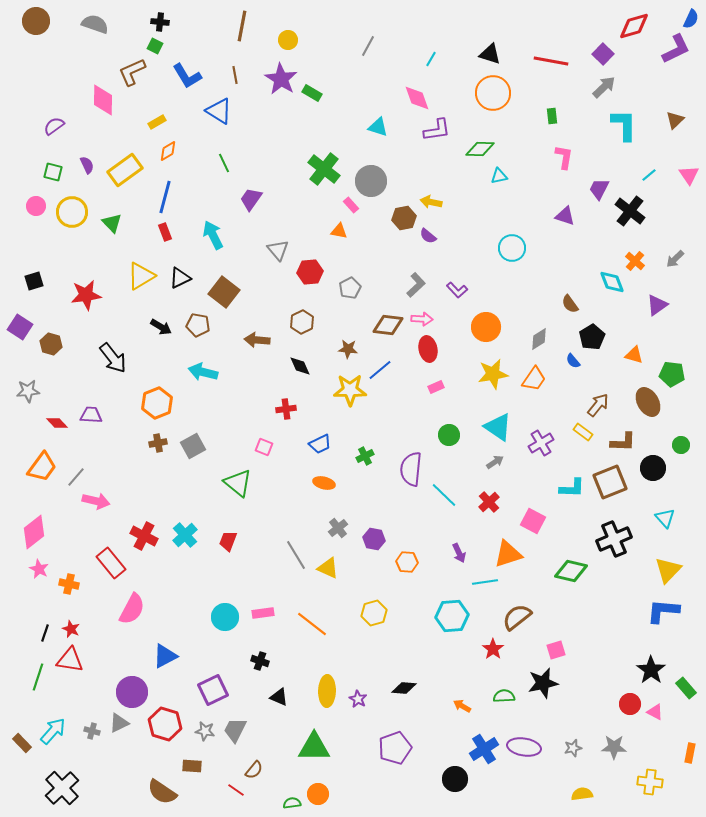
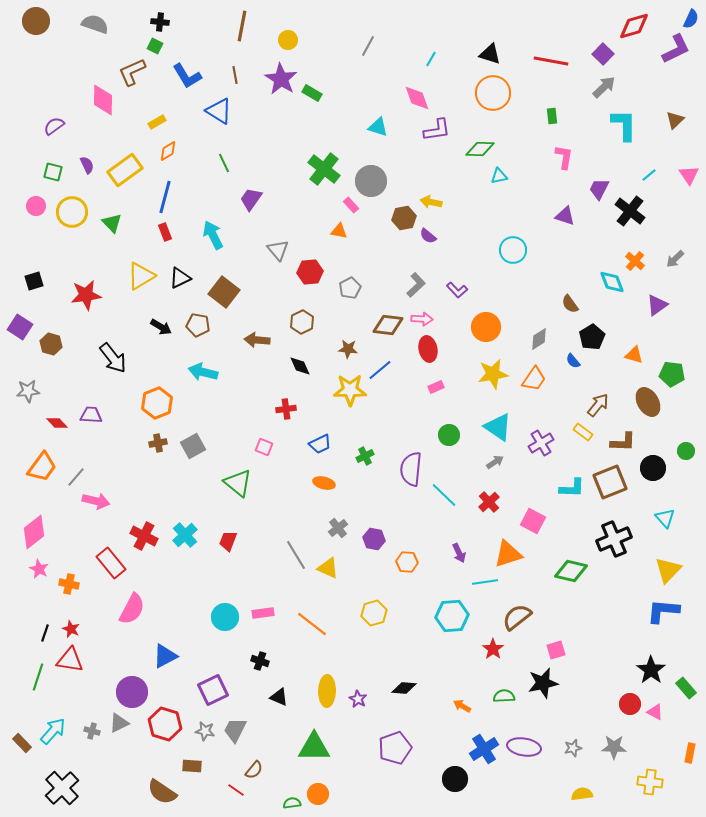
cyan circle at (512, 248): moved 1 px right, 2 px down
green circle at (681, 445): moved 5 px right, 6 px down
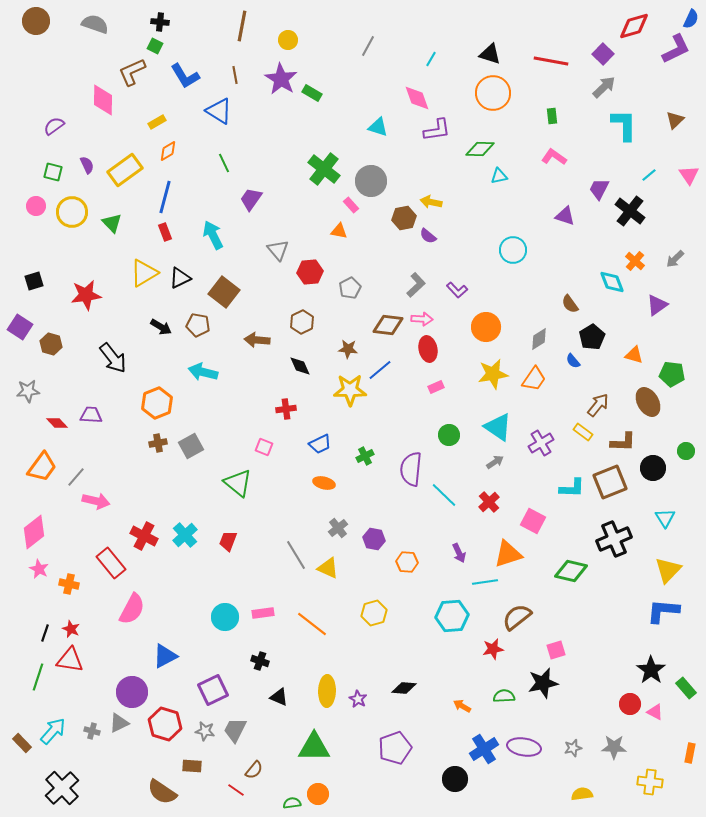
blue L-shape at (187, 76): moved 2 px left
pink L-shape at (564, 157): moved 10 px left; rotated 65 degrees counterclockwise
yellow triangle at (141, 276): moved 3 px right, 3 px up
gray square at (193, 446): moved 2 px left
cyan triangle at (665, 518): rotated 10 degrees clockwise
red star at (493, 649): rotated 25 degrees clockwise
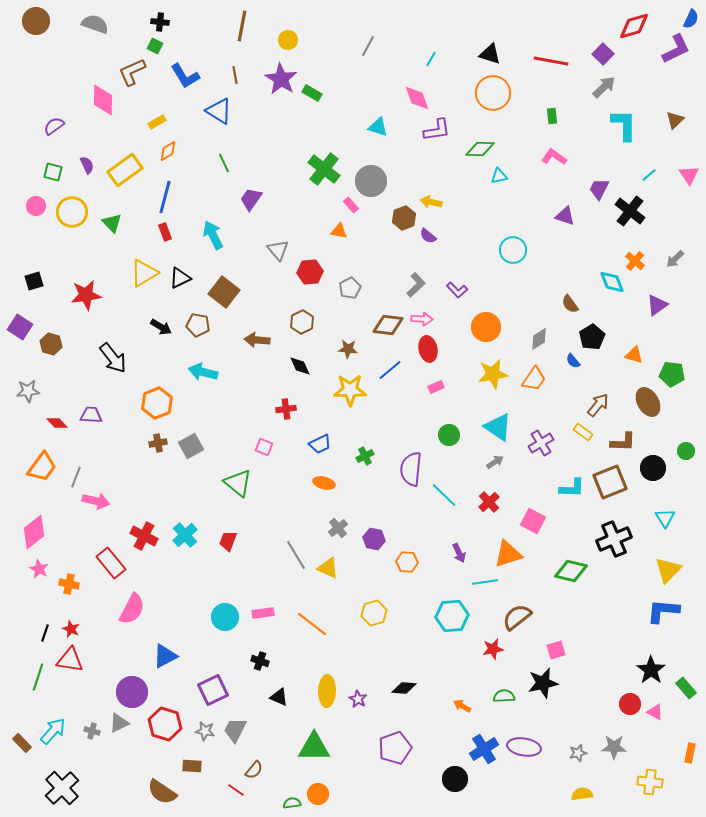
brown hexagon at (404, 218): rotated 10 degrees counterclockwise
blue line at (380, 370): moved 10 px right
gray line at (76, 477): rotated 20 degrees counterclockwise
gray star at (573, 748): moved 5 px right, 5 px down
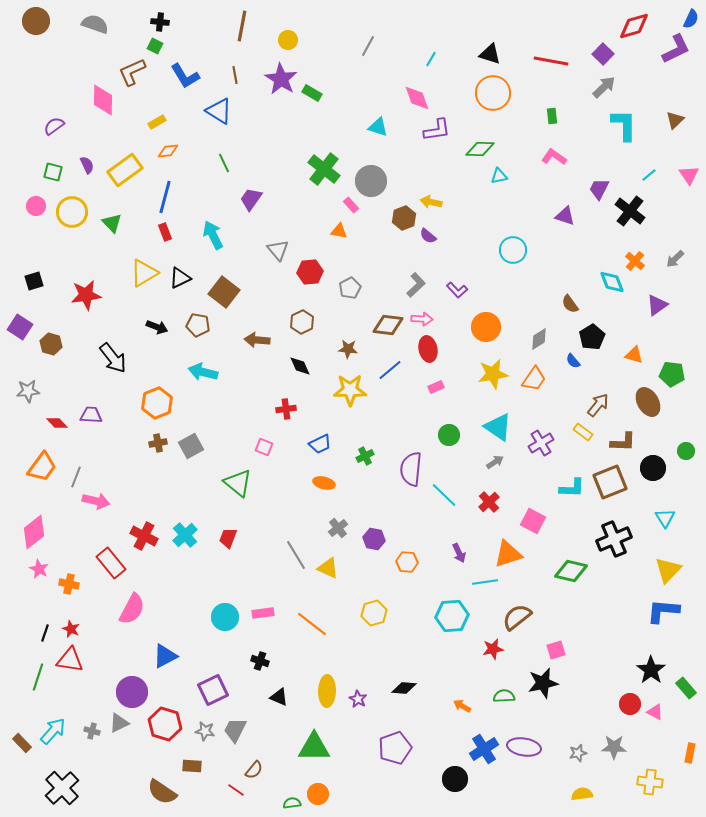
orange diamond at (168, 151): rotated 25 degrees clockwise
black arrow at (161, 327): moved 4 px left; rotated 10 degrees counterclockwise
red trapezoid at (228, 541): moved 3 px up
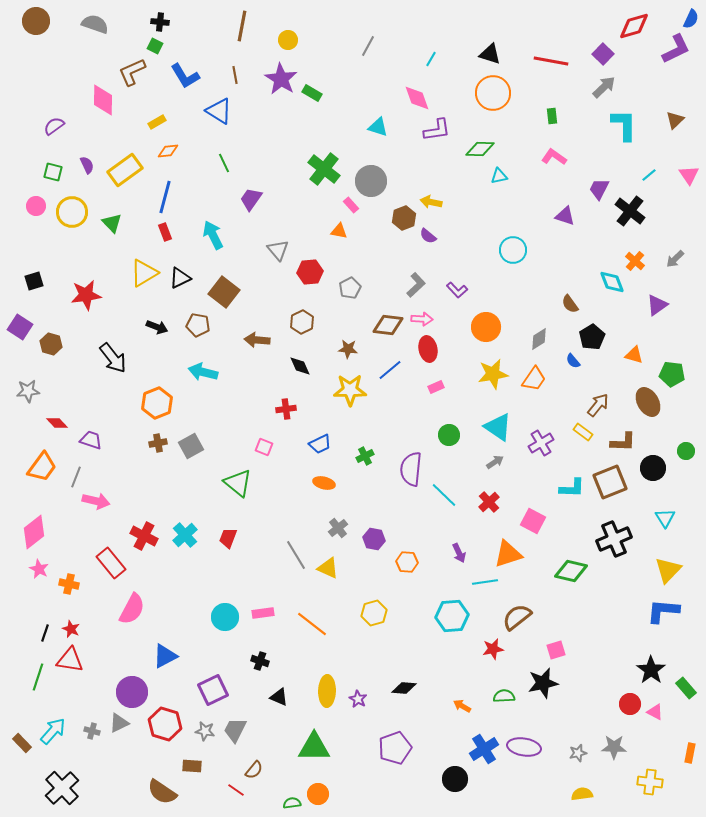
purple trapezoid at (91, 415): moved 25 px down; rotated 15 degrees clockwise
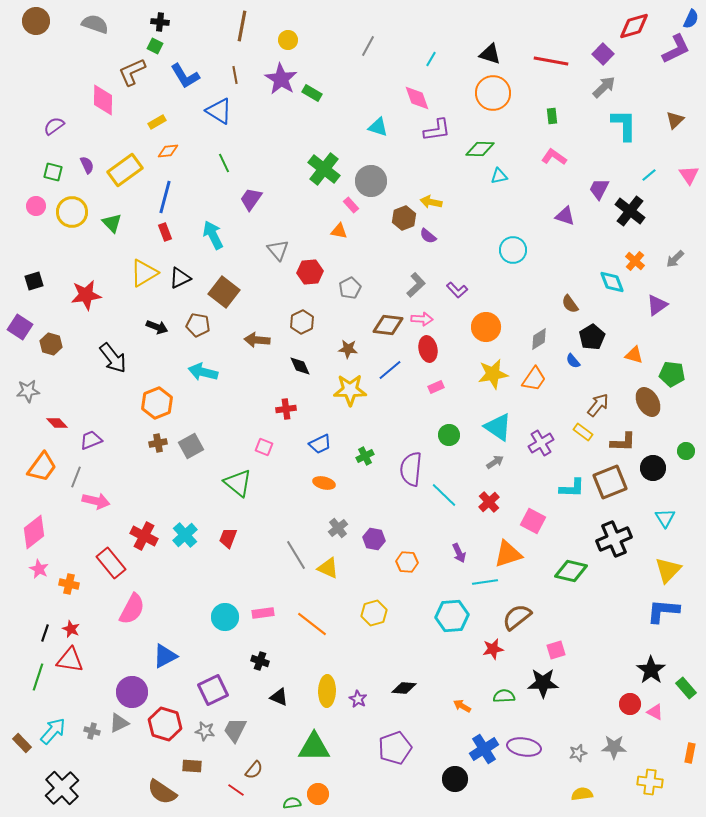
purple trapezoid at (91, 440): rotated 40 degrees counterclockwise
black star at (543, 683): rotated 12 degrees clockwise
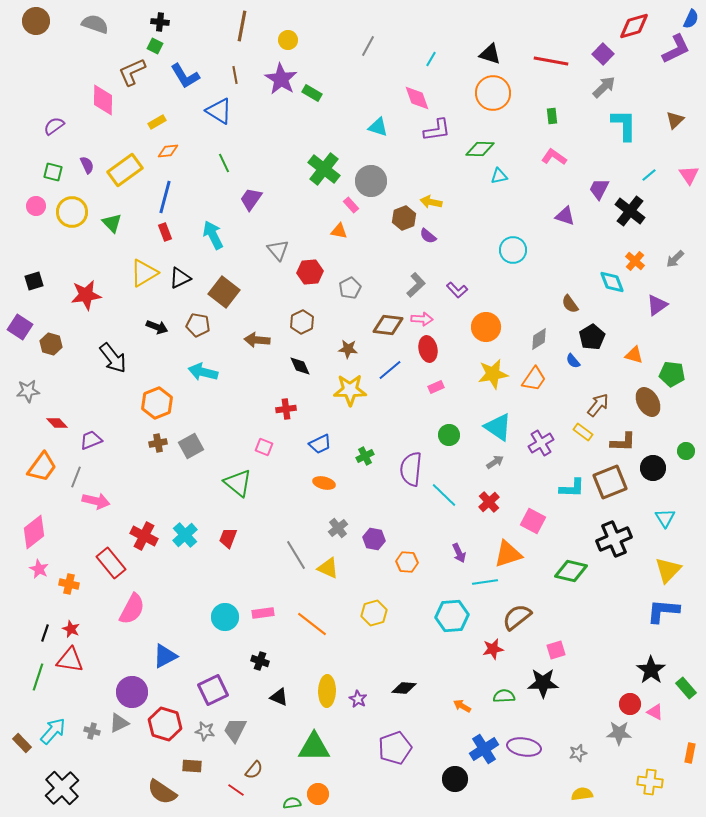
gray star at (614, 747): moved 5 px right, 14 px up
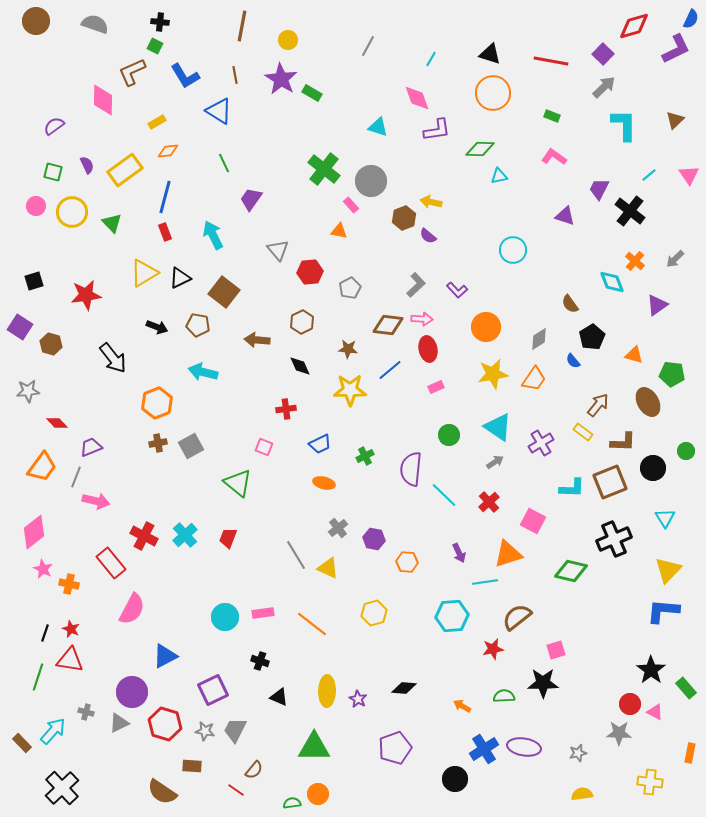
green rectangle at (552, 116): rotated 63 degrees counterclockwise
purple trapezoid at (91, 440): moved 7 px down
pink star at (39, 569): moved 4 px right
gray cross at (92, 731): moved 6 px left, 19 px up
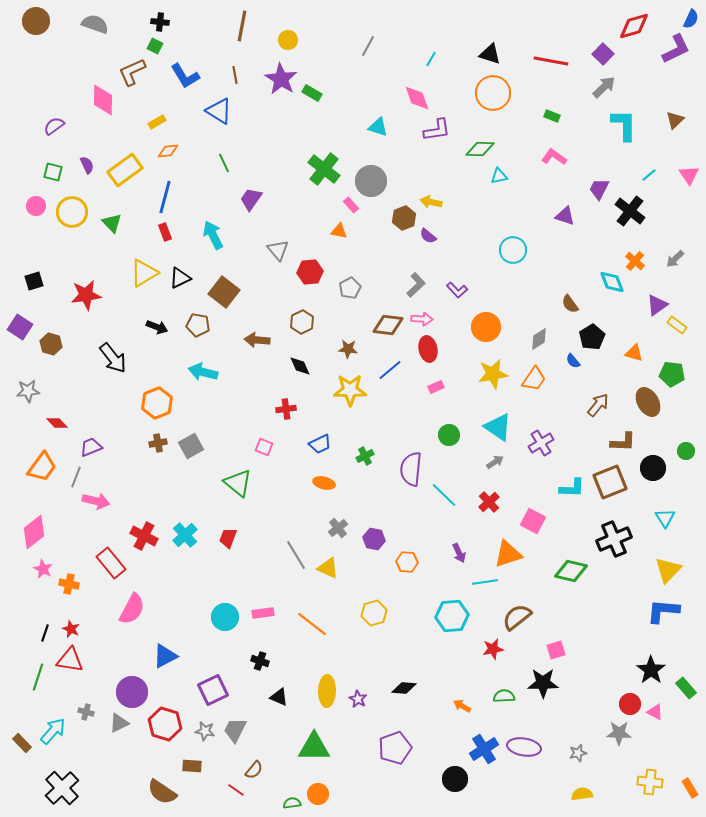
orange triangle at (634, 355): moved 2 px up
yellow rectangle at (583, 432): moved 94 px right, 107 px up
orange rectangle at (690, 753): moved 35 px down; rotated 42 degrees counterclockwise
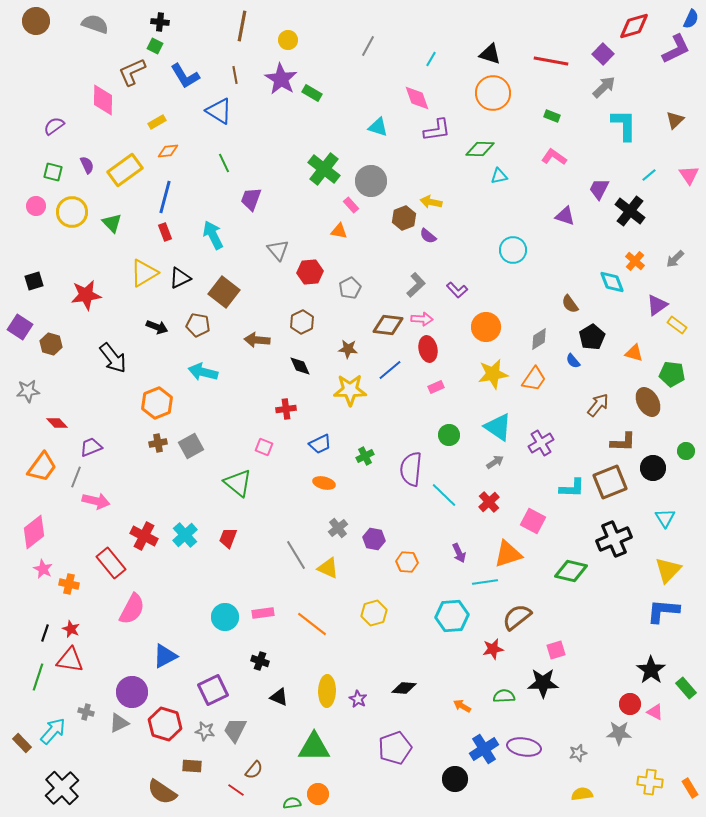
purple trapezoid at (251, 199): rotated 15 degrees counterclockwise
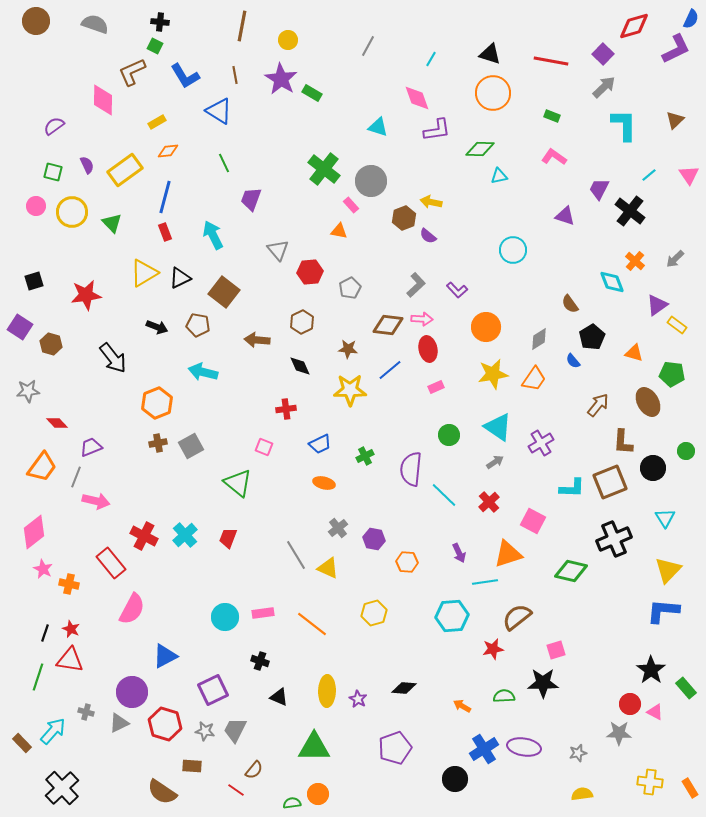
brown L-shape at (623, 442): rotated 92 degrees clockwise
